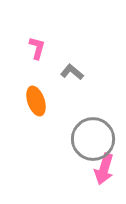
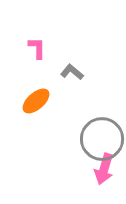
pink L-shape: rotated 15 degrees counterclockwise
orange ellipse: rotated 68 degrees clockwise
gray circle: moved 9 px right
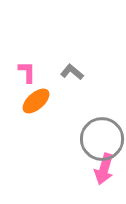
pink L-shape: moved 10 px left, 24 px down
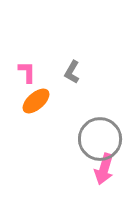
gray L-shape: rotated 100 degrees counterclockwise
gray circle: moved 2 px left
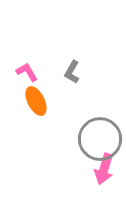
pink L-shape: rotated 30 degrees counterclockwise
orange ellipse: rotated 76 degrees counterclockwise
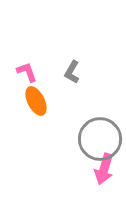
pink L-shape: rotated 10 degrees clockwise
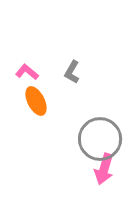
pink L-shape: rotated 30 degrees counterclockwise
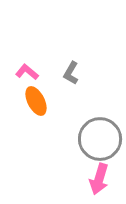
gray L-shape: moved 1 px left, 1 px down
pink arrow: moved 5 px left, 10 px down
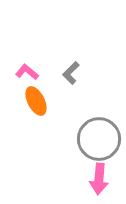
gray L-shape: rotated 15 degrees clockwise
gray circle: moved 1 px left
pink arrow: rotated 12 degrees counterclockwise
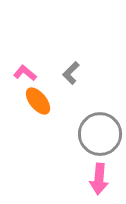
pink L-shape: moved 2 px left, 1 px down
orange ellipse: moved 2 px right; rotated 12 degrees counterclockwise
gray circle: moved 1 px right, 5 px up
